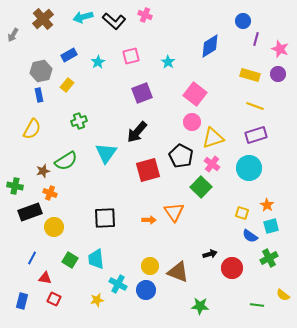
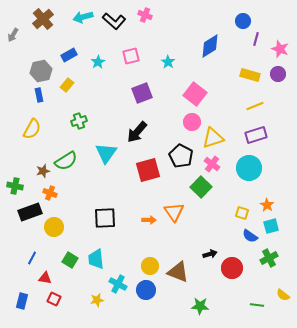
yellow line at (255, 106): rotated 42 degrees counterclockwise
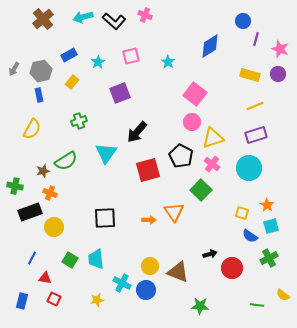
gray arrow at (13, 35): moved 1 px right, 34 px down
yellow rectangle at (67, 85): moved 5 px right, 3 px up
purple square at (142, 93): moved 22 px left
green square at (201, 187): moved 3 px down
cyan cross at (118, 284): moved 4 px right, 1 px up
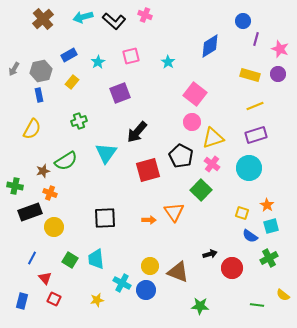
red triangle at (45, 278): rotated 40 degrees clockwise
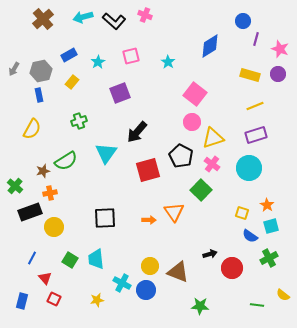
green cross at (15, 186): rotated 28 degrees clockwise
orange cross at (50, 193): rotated 32 degrees counterclockwise
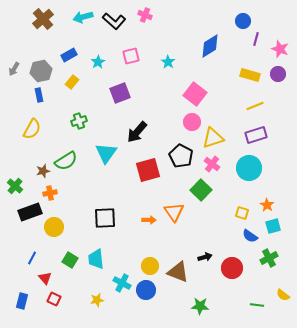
cyan square at (271, 226): moved 2 px right
black arrow at (210, 254): moved 5 px left, 3 px down
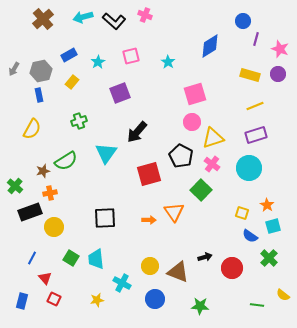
pink square at (195, 94): rotated 35 degrees clockwise
red square at (148, 170): moved 1 px right, 4 px down
green cross at (269, 258): rotated 18 degrees counterclockwise
green square at (70, 260): moved 1 px right, 2 px up
blue circle at (146, 290): moved 9 px right, 9 px down
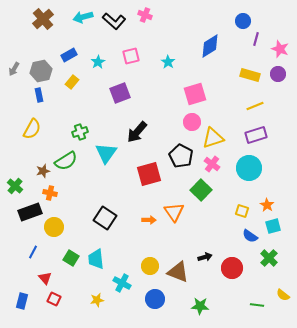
green cross at (79, 121): moved 1 px right, 11 px down
orange cross at (50, 193): rotated 24 degrees clockwise
yellow square at (242, 213): moved 2 px up
black square at (105, 218): rotated 35 degrees clockwise
blue line at (32, 258): moved 1 px right, 6 px up
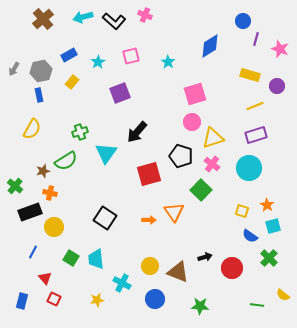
purple circle at (278, 74): moved 1 px left, 12 px down
black pentagon at (181, 156): rotated 10 degrees counterclockwise
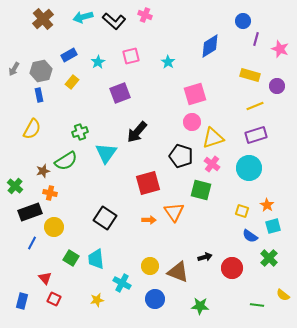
red square at (149, 174): moved 1 px left, 9 px down
green square at (201, 190): rotated 30 degrees counterclockwise
blue line at (33, 252): moved 1 px left, 9 px up
